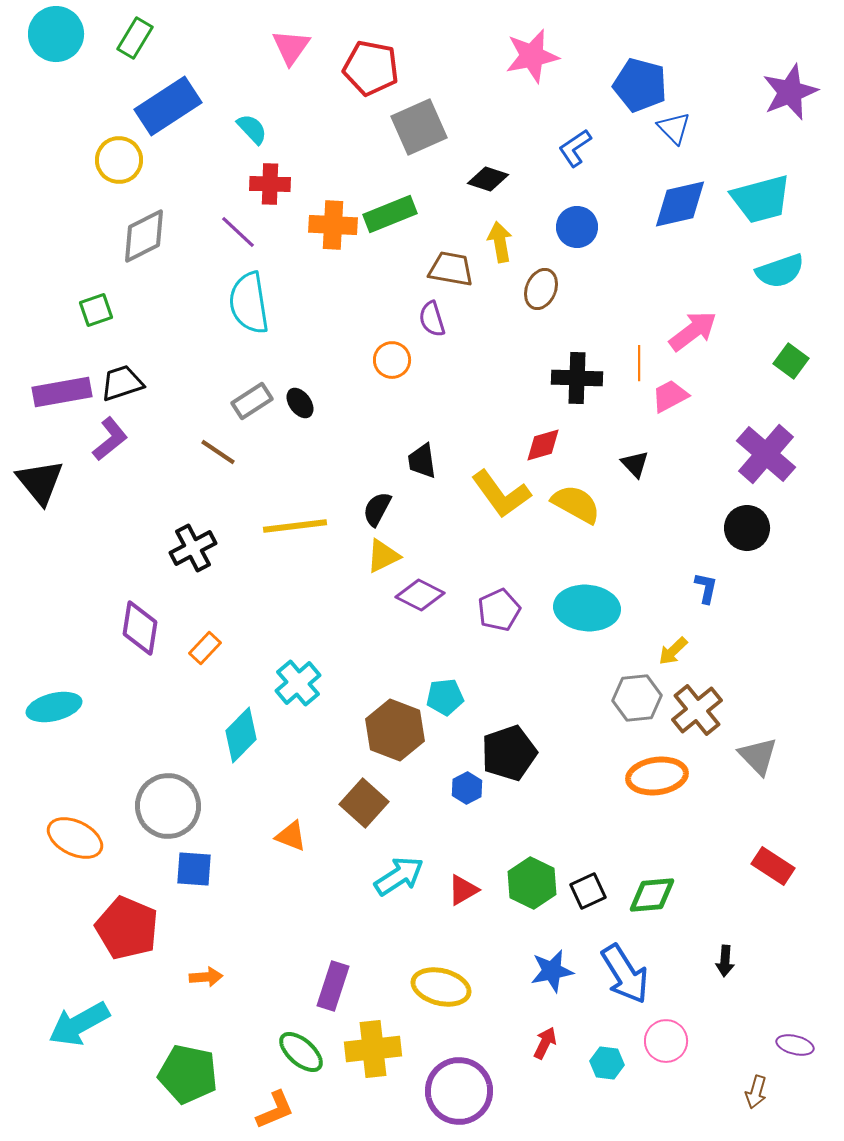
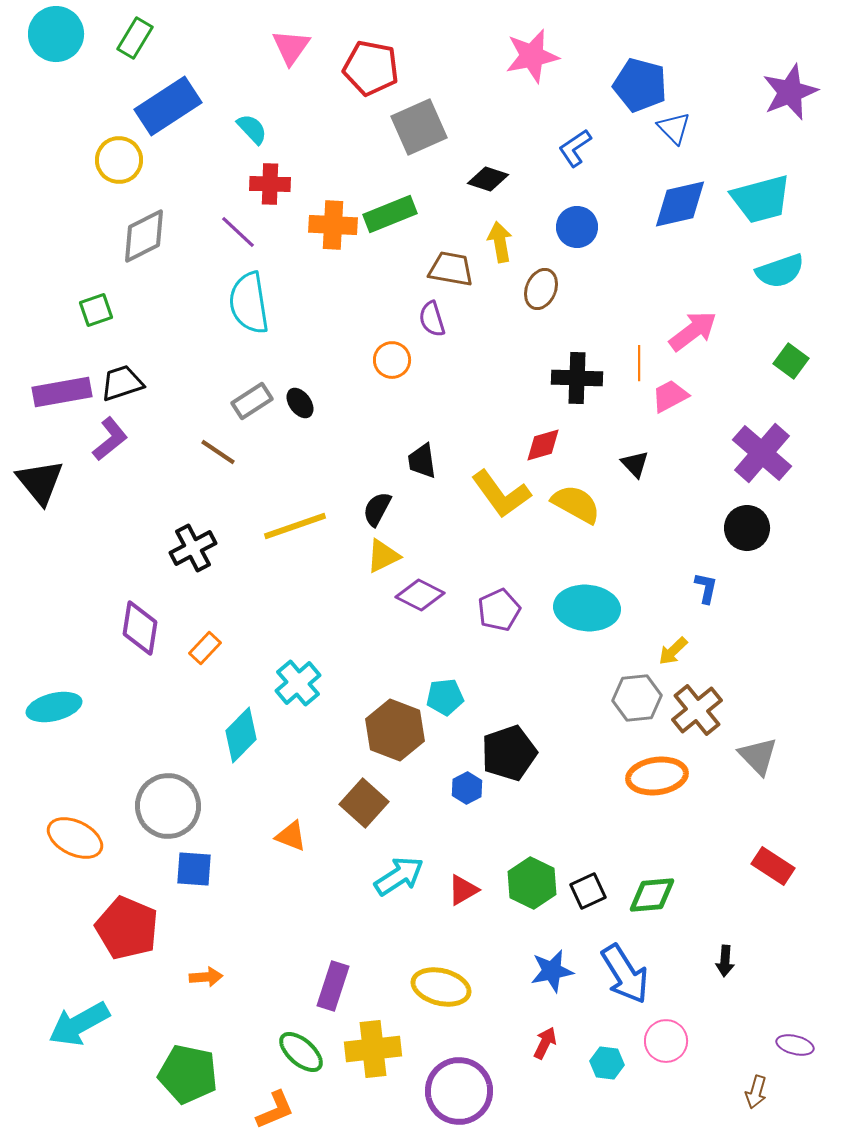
purple cross at (766, 454): moved 4 px left, 1 px up
yellow line at (295, 526): rotated 12 degrees counterclockwise
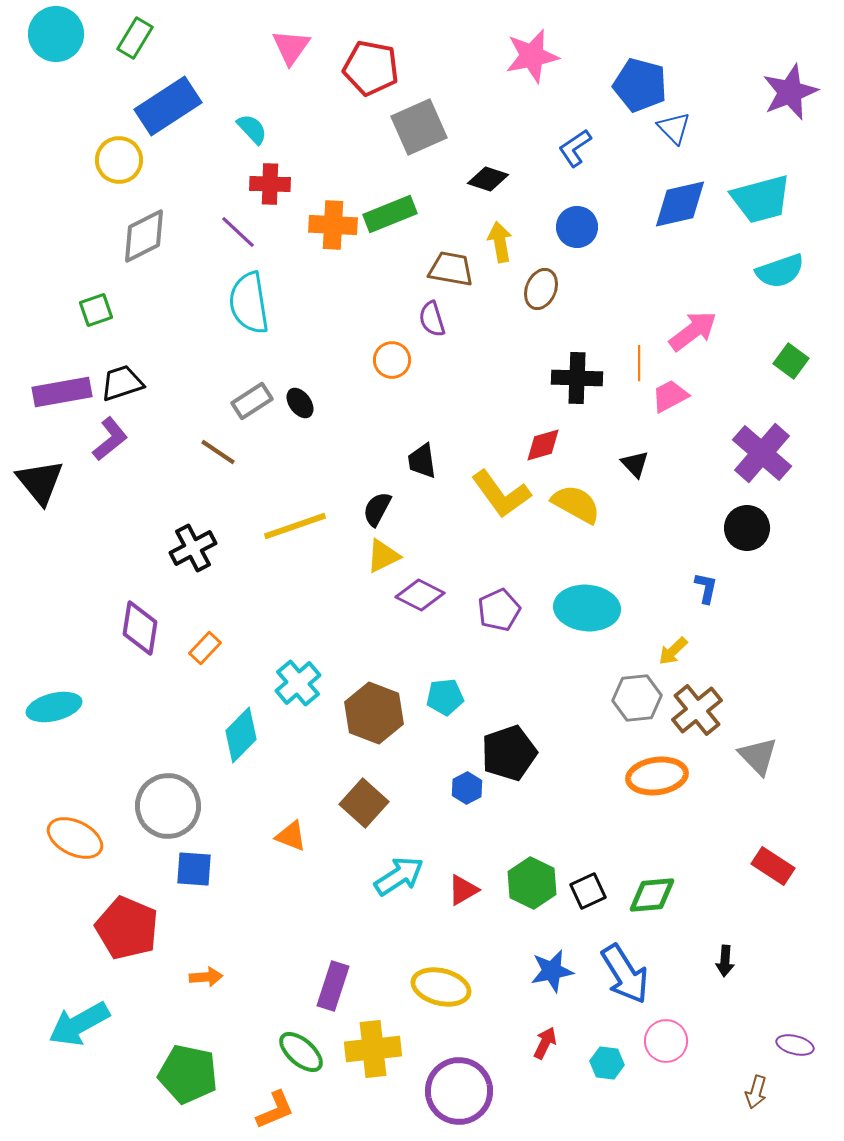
brown hexagon at (395, 730): moved 21 px left, 17 px up
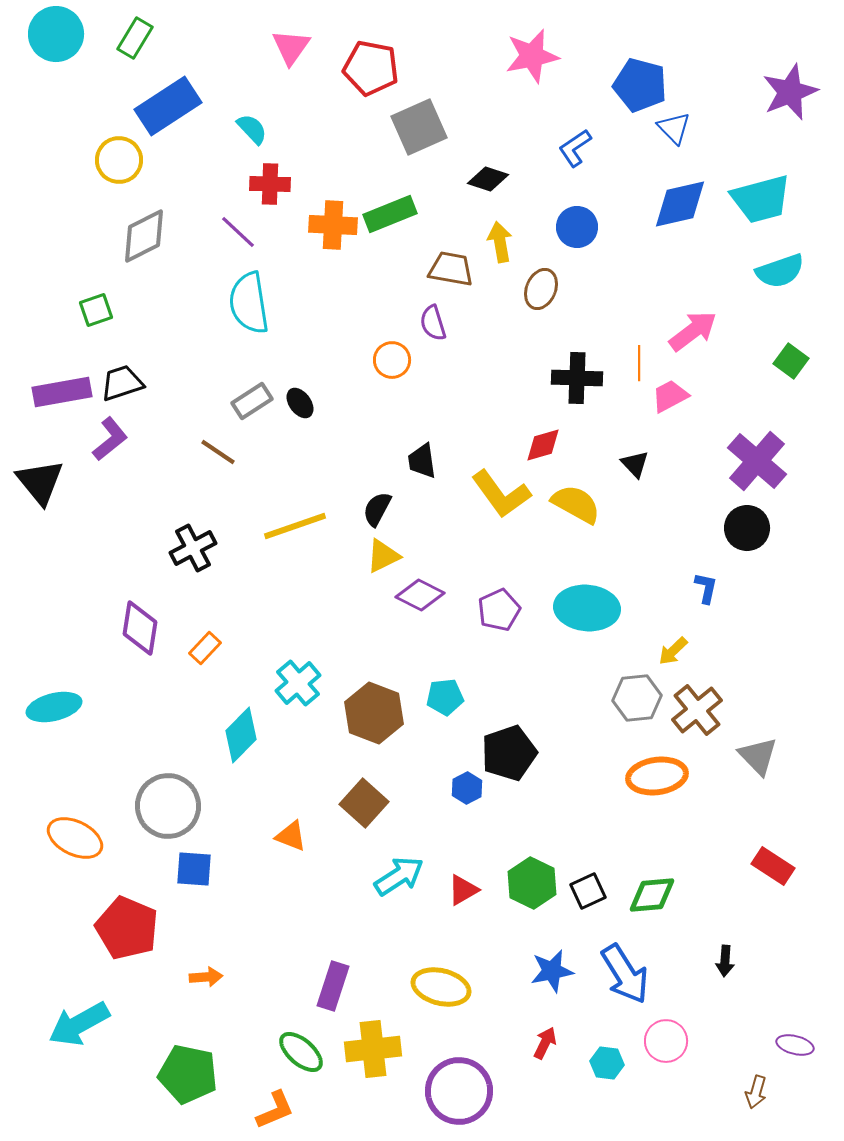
purple semicircle at (432, 319): moved 1 px right, 4 px down
purple cross at (762, 453): moved 5 px left, 8 px down
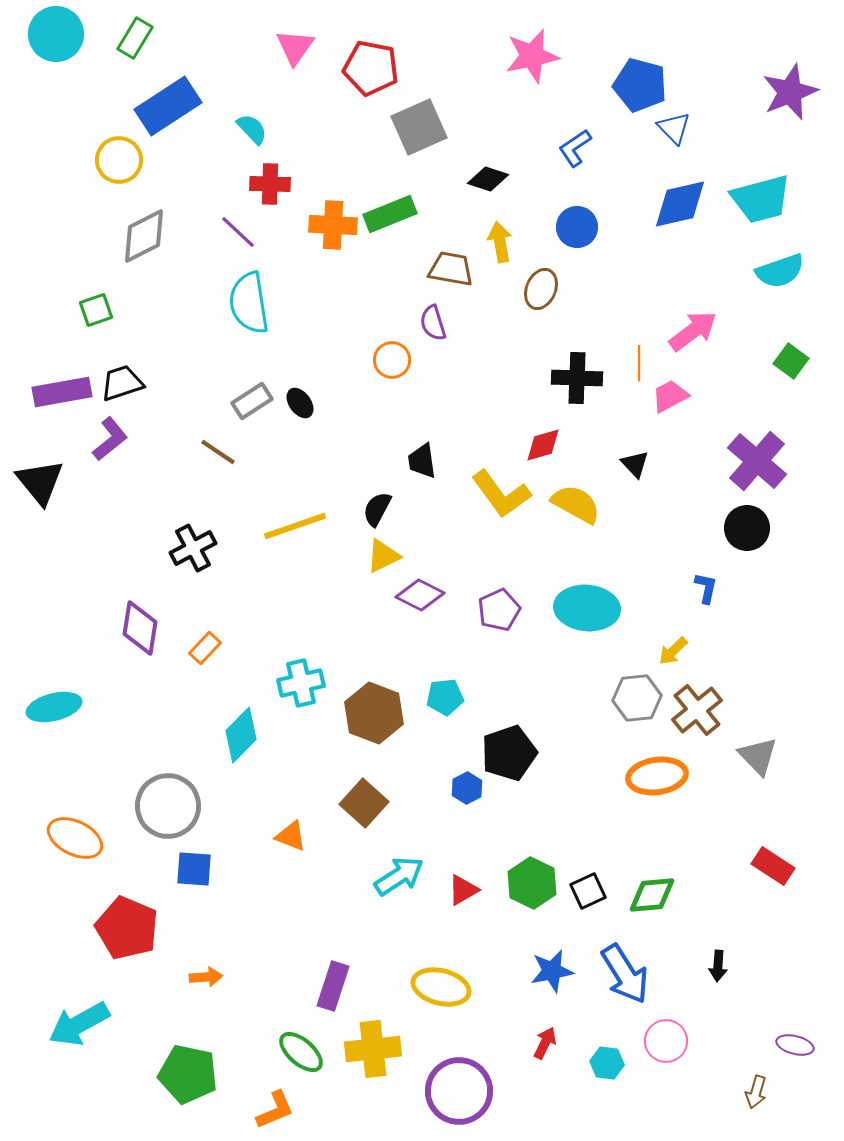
pink triangle at (291, 47): moved 4 px right
cyan cross at (298, 683): moved 3 px right; rotated 27 degrees clockwise
black arrow at (725, 961): moved 7 px left, 5 px down
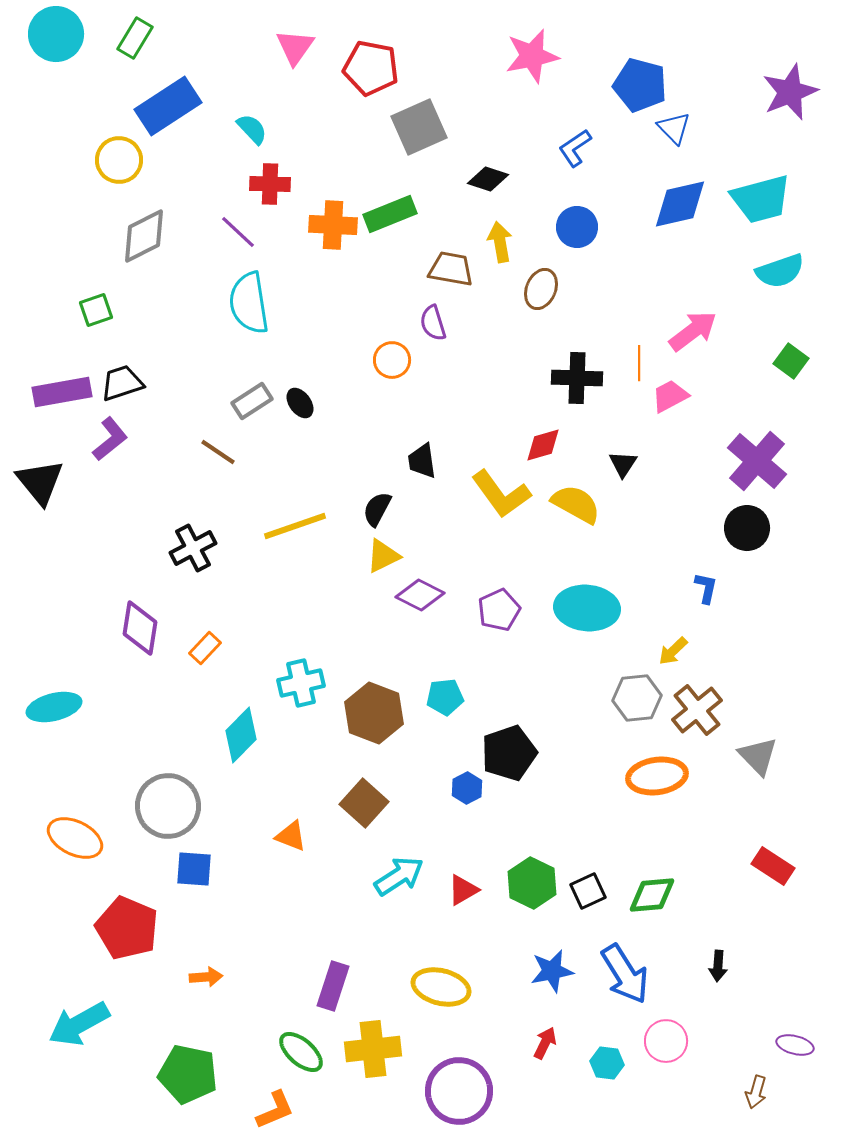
black triangle at (635, 464): moved 12 px left; rotated 16 degrees clockwise
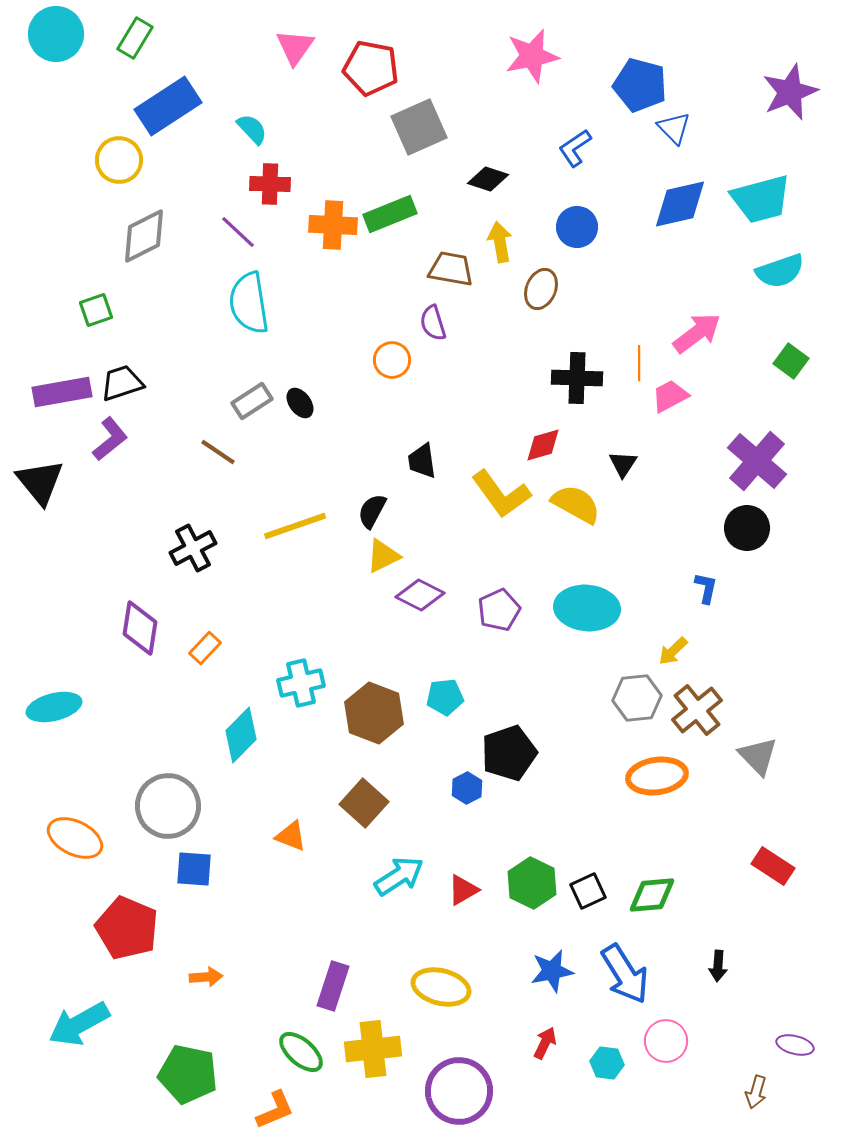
pink arrow at (693, 331): moved 4 px right, 2 px down
black semicircle at (377, 509): moved 5 px left, 2 px down
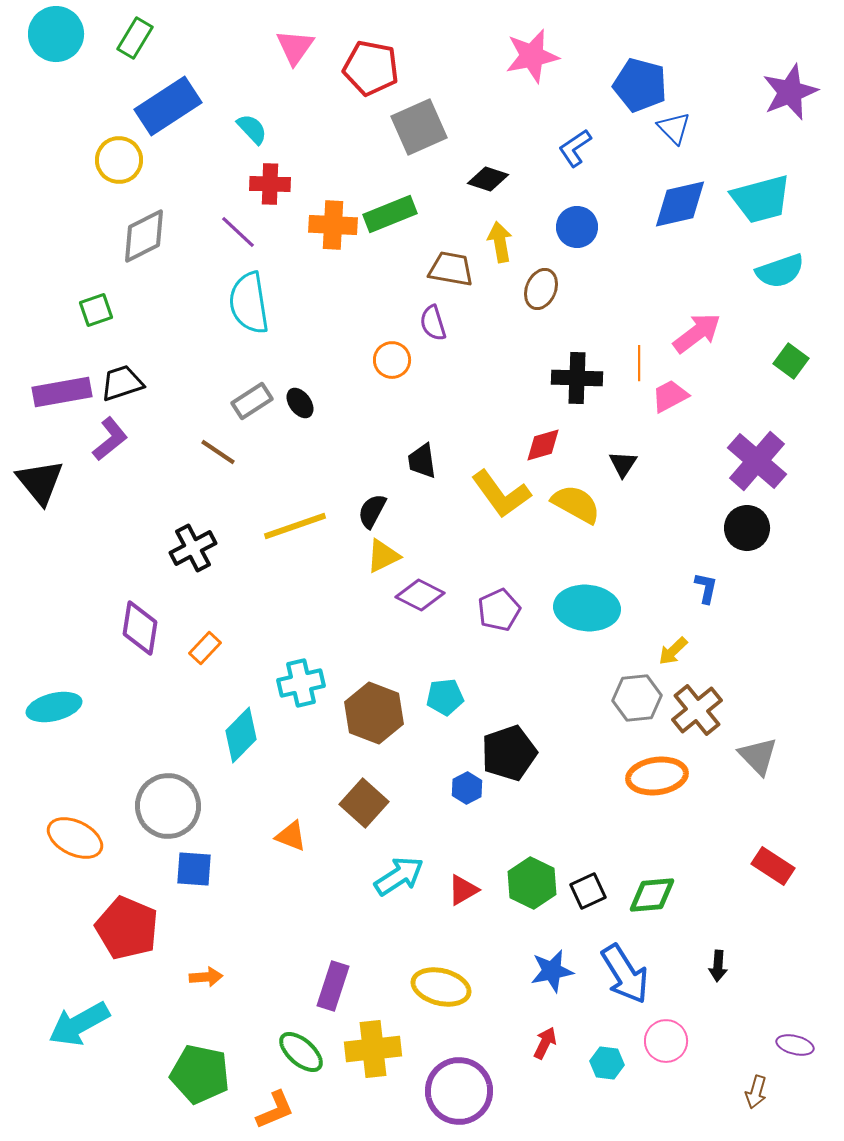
green pentagon at (188, 1074): moved 12 px right
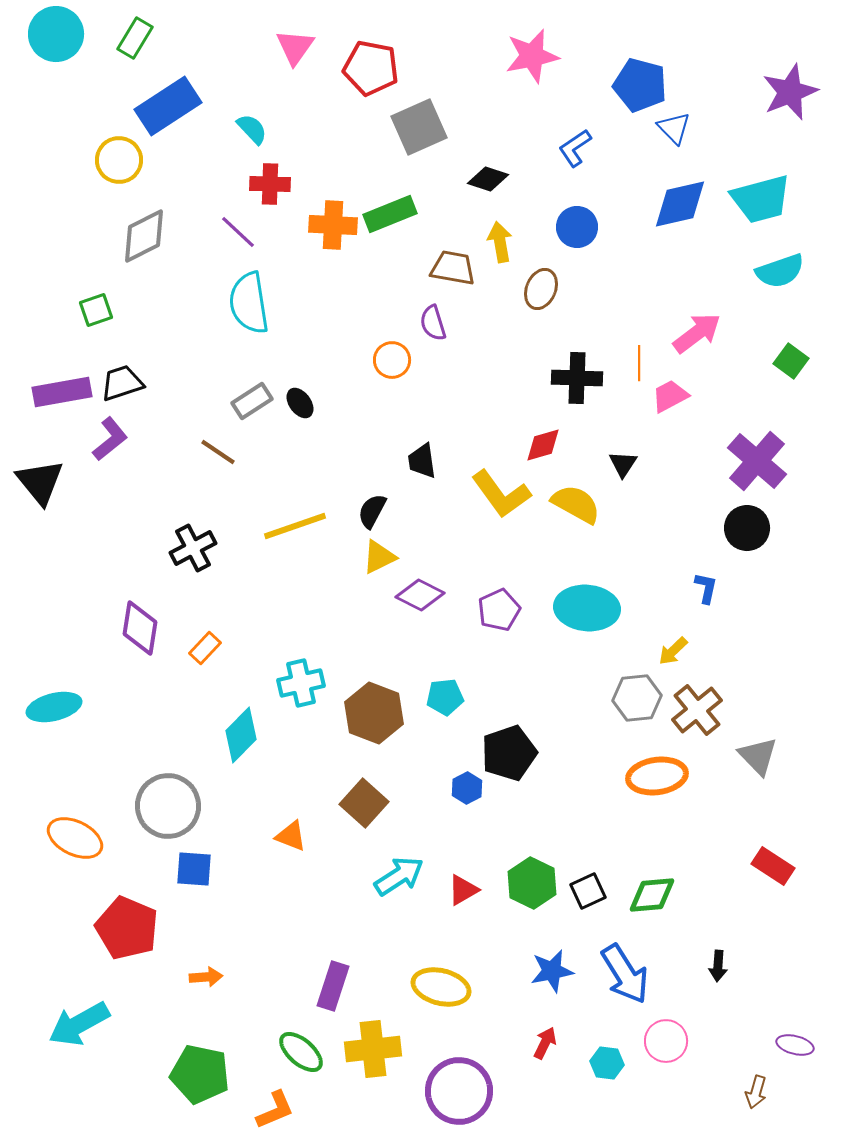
brown trapezoid at (451, 269): moved 2 px right, 1 px up
yellow triangle at (383, 556): moved 4 px left, 1 px down
